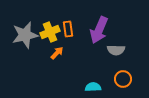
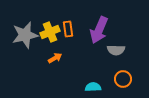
orange arrow: moved 2 px left, 5 px down; rotated 16 degrees clockwise
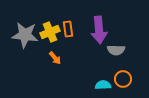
purple arrow: rotated 28 degrees counterclockwise
gray star: rotated 20 degrees clockwise
orange arrow: rotated 80 degrees clockwise
cyan semicircle: moved 10 px right, 2 px up
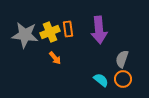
gray semicircle: moved 6 px right, 9 px down; rotated 108 degrees clockwise
cyan semicircle: moved 2 px left, 5 px up; rotated 42 degrees clockwise
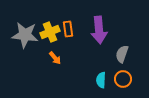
gray semicircle: moved 5 px up
cyan semicircle: rotated 126 degrees counterclockwise
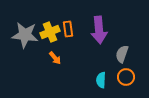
orange circle: moved 3 px right, 2 px up
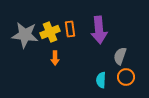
orange rectangle: moved 2 px right
gray semicircle: moved 2 px left, 2 px down
orange arrow: rotated 40 degrees clockwise
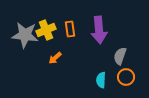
yellow cross: moved 4 px left, 2 px up
orange arrow: rotated 48 degrees clockwise
